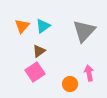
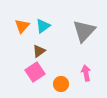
pink arrow: moved 3 px left
orange circle: moved 9 px left
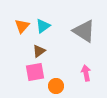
gray triangle: rotated 40 degrees counterclockwise
pink square: rotated 24 degrees clockwise
orange circle: moved 5 px left, 2 px down
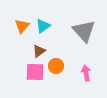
gray triangle: rotated 15 degrees clockwise
pink square: rotated 12 degrees clockwise
orange circle: moved 20 px up
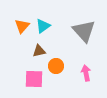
brown triangle: rotated 24 degrees clockwise
pink square: moved 1 px left, 7 px down
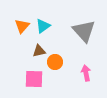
orange circle: moved 1 px left, 4 px up
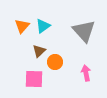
brown triangle: rotated 32 degrees counterclockwise
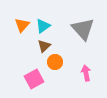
orange triangle: moved 1 px up
gray triangle: moved 1 px left, 2 px up
brown triangle: moved 5 px right, 5 px up
pink square: rotated 30 degrees counterclockwise
